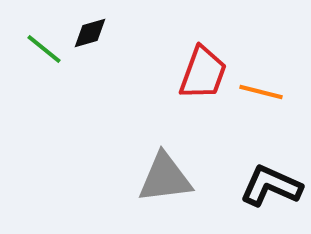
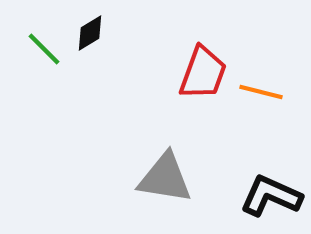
black diamond: rotated 15 degrees counterclockwise
green line: rotated 6 degrees clockwise
gray triangle: rotated 16 degrees clockwise
black L-shape: moved 10 px down
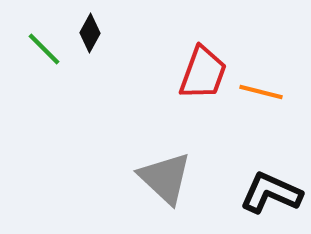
black diamond: rotated 30 degrees counterclockwise
gray triangle: rotated 34 degrees clockwise
black L-shape: moved 3 px up
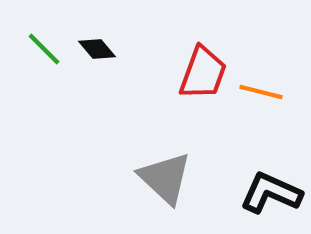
black diamond: moved 7 px right, 16 px down; rotated 69 degrees counterclockwise
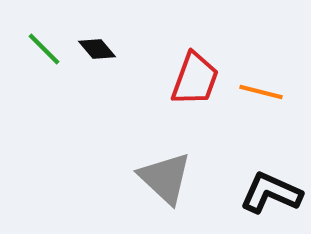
red trapezoid: moved 8 px left, 6 px down
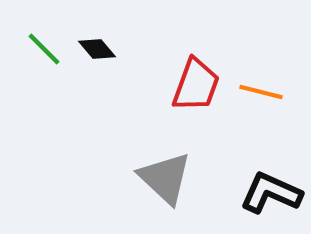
red trapezoid: moved 1 px right, 6 px down
